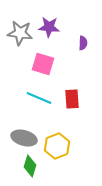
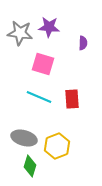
cyan line: moved 1 px up
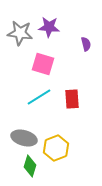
purple semicircle: moved 3 px right, 1 px down; rotated 16 degrees counterclockwise
cyan line: rotated 55 degrees counterclockwise
yellow hexagon: moved 1 px left, 2 px down
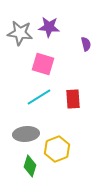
red rectangle: moved 1 px right
gray ellipse: moved 2 px right, 4 px up; rotated 20 degrees counterclockwise
yellow hexagon: moved 1 px right, 1 px down
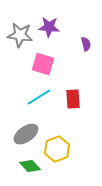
gray star: moved 2 px down
gray ellipse: rotated 30 degrees counterclockwise
green diamond: rotated 60 degrees counterclockwise
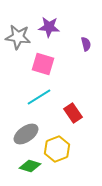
gray star: moved 2 px left, 2 px down
red rectangle: moved 14 px down; rotated 30 degrees counterclockwise
green diamond: rotated 30 degrees counterclockwise
